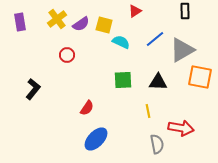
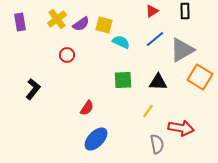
red triangle: moved 17 px right
orange square: rotated 20 degrees clockwise
yellow line: rotated 48 degrees clockwise
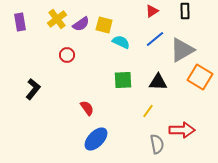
red semicircle: rotated 70 degrees counterclockwise
red arrow: moved 1 px right, 2 px down; rotated 10 degrees counterclockwise
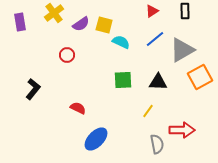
yellow cross: moved 3 px left, 6 px up
orange square: rotated 30 degrees clockwise
red semicircle: moved 9 px left; rotated 28 degrees counterclockwise
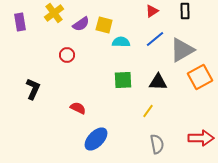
cyan semicircle: rotated 24 degrees counterclockwise
black L-shape: rotated 15 degrees counterclockwise
red arrow: moved 19 px right, 8 px down
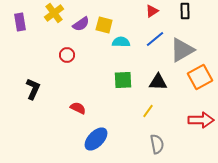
red arrow: moved 18 px up
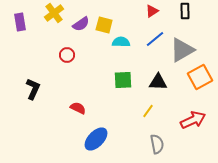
red arrow: moved 8 px left; rotated 25 degrees counterclockwise
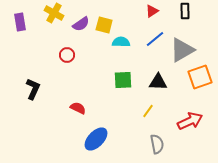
yellow cross: rotated 24 degrees counterclockwise
orange square: rotated 10 degrees clockwise
red arrow: moved 3 px left, 1 px down
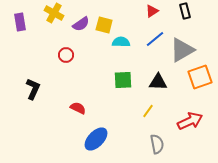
black rectangle: rotated 14 degrees counterclockwise
red circle: moved 1 px left
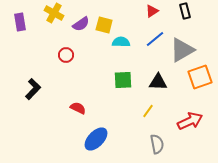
black L-shape: rotated 20 degrees clockwise
